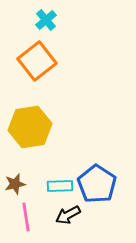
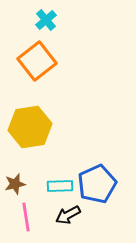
blue pentagon: rotated 15 degrees clockwise
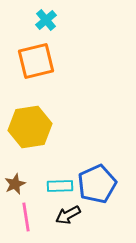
orange square: moved 1 px left; rotated 24 degrees clockwise
brown star: rotated 10 degrees counterclockwise
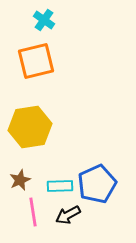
cyan cross: moved 2 px left; rotated 15 degrees counterclockwise
brown star: moved 5 px right, 4 px up
pink line: moved 7 px right, 5 px up
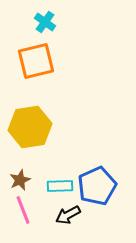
cyan cross: moved 1 px right, 2 px down
blue pentagon: moved 2 px down
pink line: moved 10 px left, 2 px up; rotated 12 degrees counterclockwise
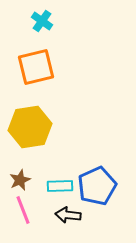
cyan cross: moved 3 px left, 1 px up
orange square: moved 6 px down
black arrow: rotated 35 degrees clockwise
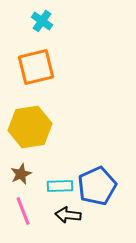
brown star: moved 1 px right, 6 px up
pink line: moved 1 px down
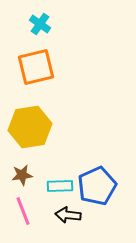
cyan cross: moved 2 px left, 3 px down
brown star: moved 1 px right, 1 px down; rotated 15 degrees clockwise
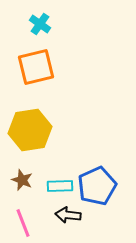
yellow hexagon: moved 3 px down
brown star: moved 5 px down; rotated 30 degrees clockwise
pink line: moved 12 px down
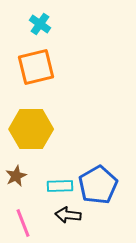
yellow hexagon: moved 1 px right, 1 px up; rotated 9 degrees clockwise
brown star: moved 6 px left, 4 px up; rotated 25 degrees clockwise
blue pentagon: moved 1 px right, 1 px up; rotated 6 degrees counterclockwise
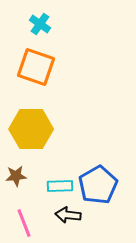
orange square: rotated 33 degrees clockwise
brown star: rotated 20 degrees clockwise
pink line: moved 1 px right
